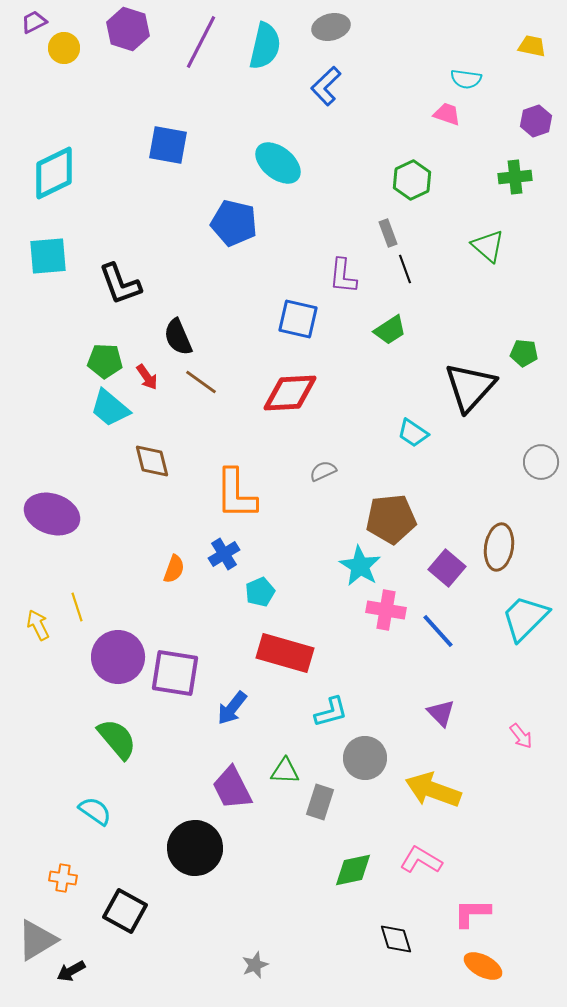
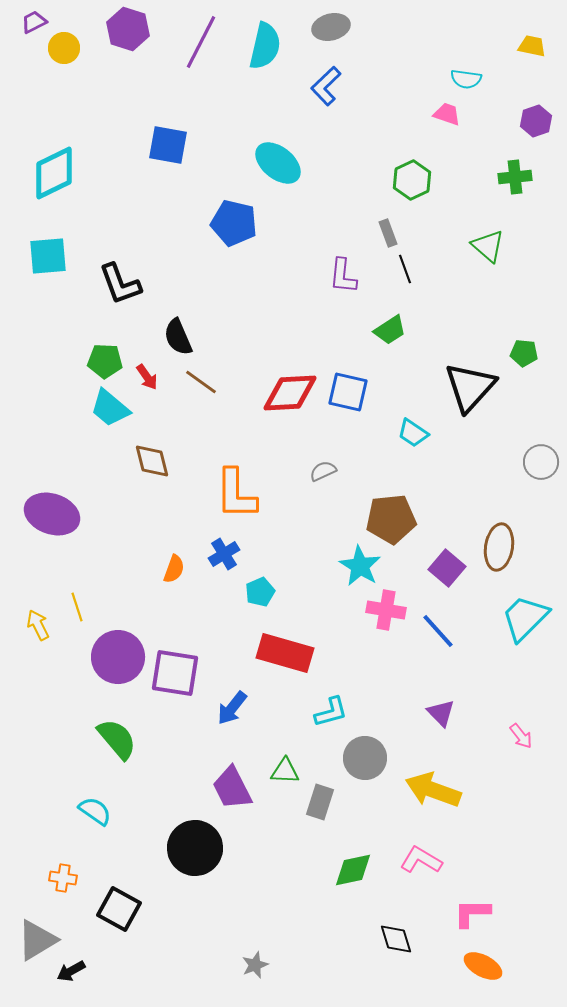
blue square at (298, 319): moved 50 px right, 73 px down
black square at (125, 911): moved 6 px left, 2 px up
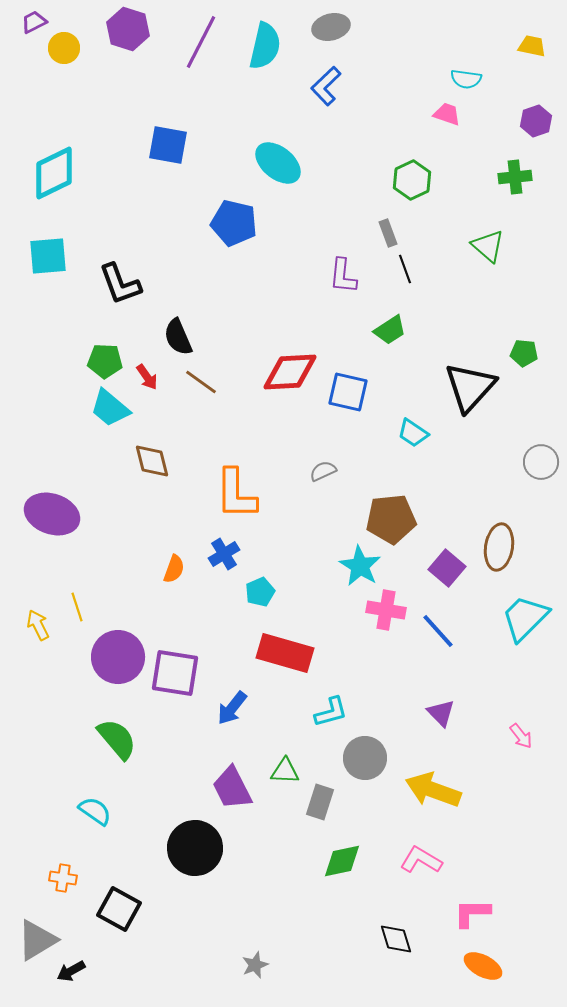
red diamond at (290, 393): moved 21 px up
green diamond at (353, 870): moved 11 px left, 9 px up
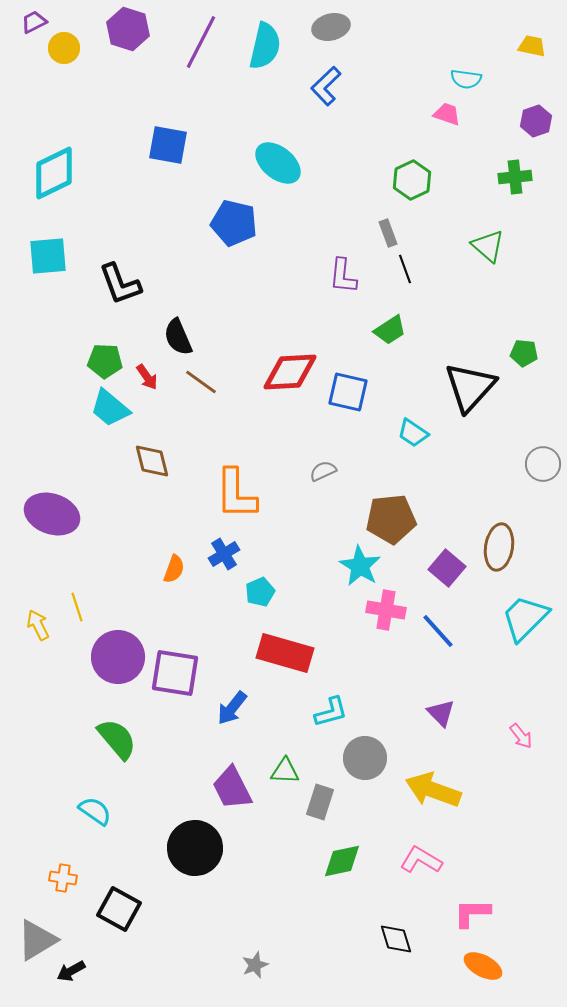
gray circle at (541, 462): moved 2 px right, 2 px down
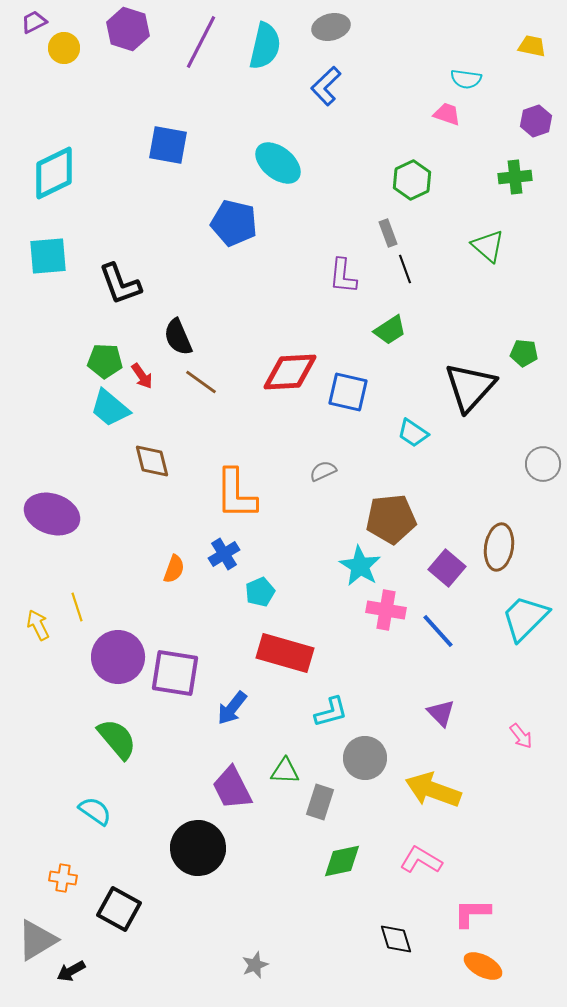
red arrow at (147, 377): moved 5 px left, 1 px up
black circle at (195, 848): moved 3 px right
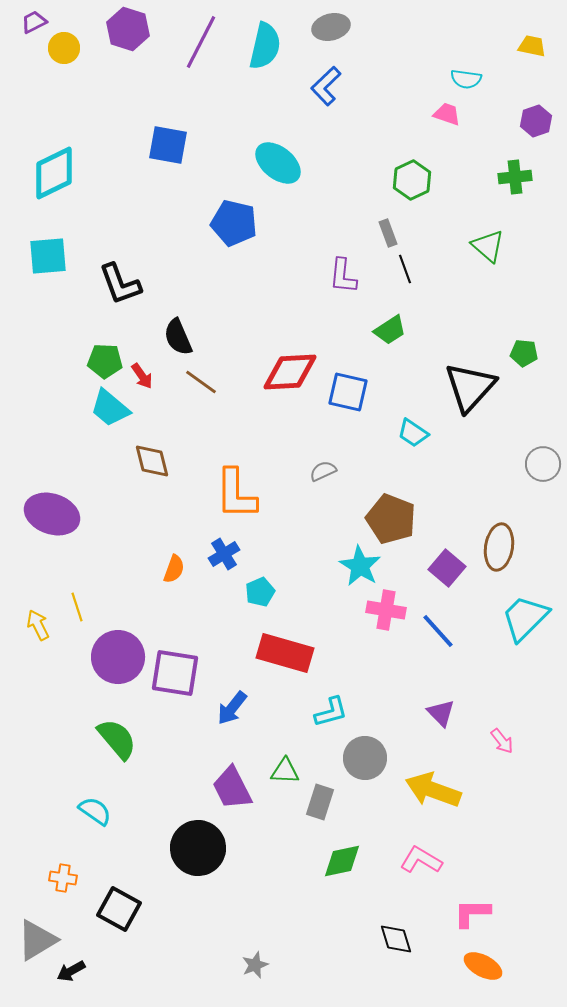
brown pentagon at (391, 519): rotated 27 degrees clockwise
pink arrow at (521, 736): moved 19 px left, 5 px down
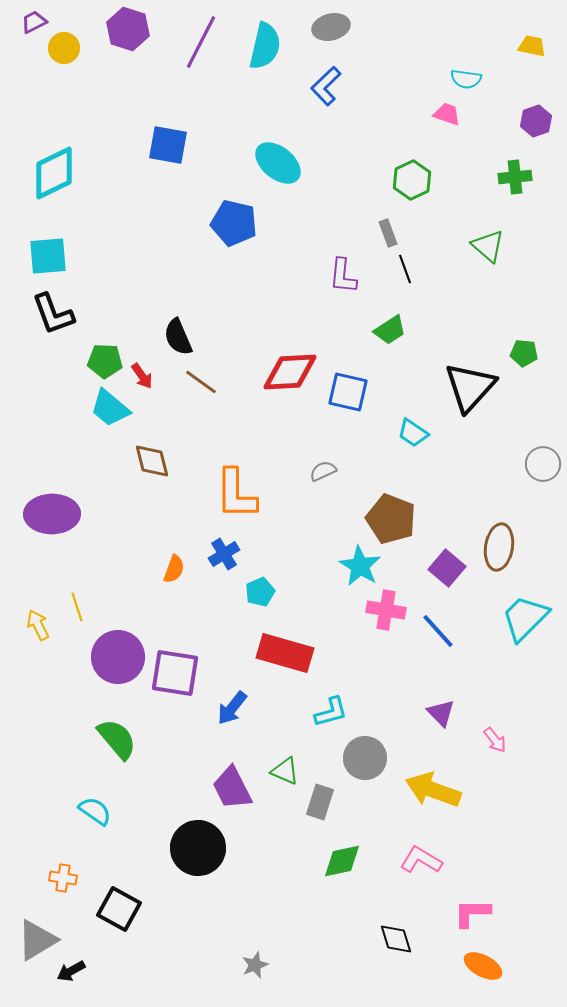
black L-shape at (120, 284): moved 67 px left, 30 px down
purple ellipse at (52, 514): rotated 20 degrees counterclockwise
pink arrow at (502, 741): moved 7 px left, 1 px up
green triangle at (285, 771): rotated 20 degrees clockwise
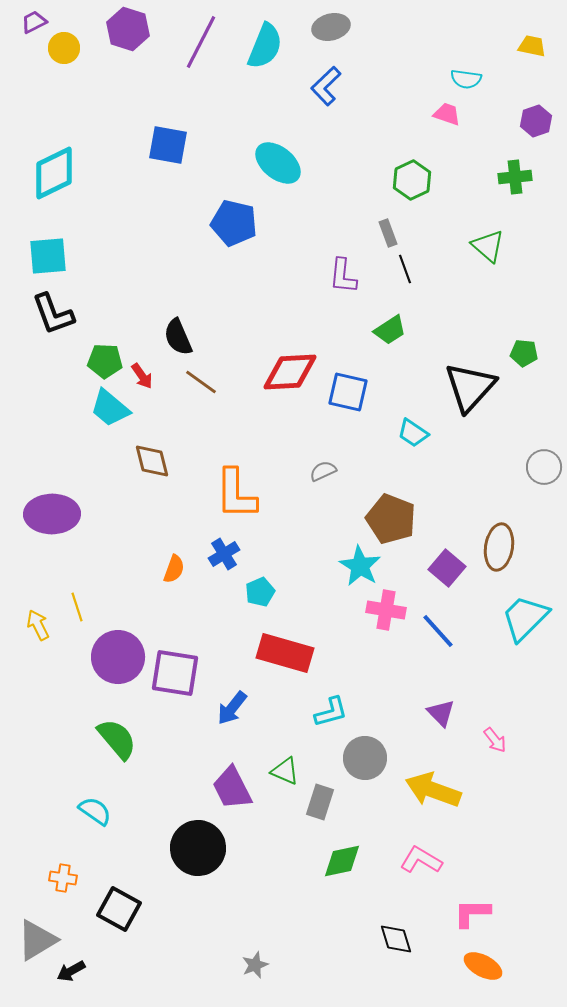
cyan semicircle at (265, 46): rotated 9 degrees clockwise
gray circle at (543, 464): moved 1 px right, 3 px down
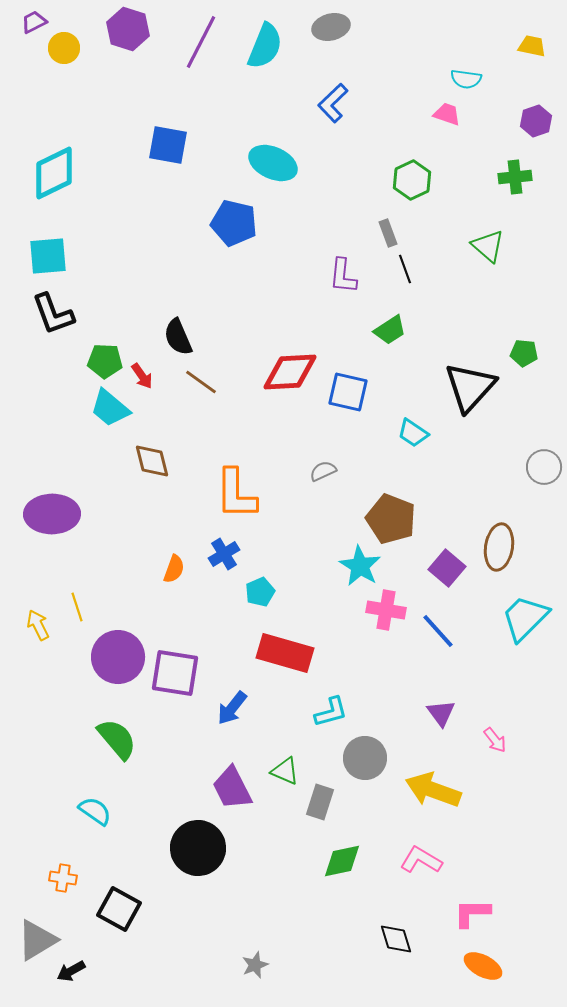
blue L-shape at (326, 86): moved 7 px right, 17 px down
cyan ellipse at (278, 163): moved 5 px left; rotated 15 degrees counterclockwise
purple triangle at (441, 713): rotated 8 degrees clockwise
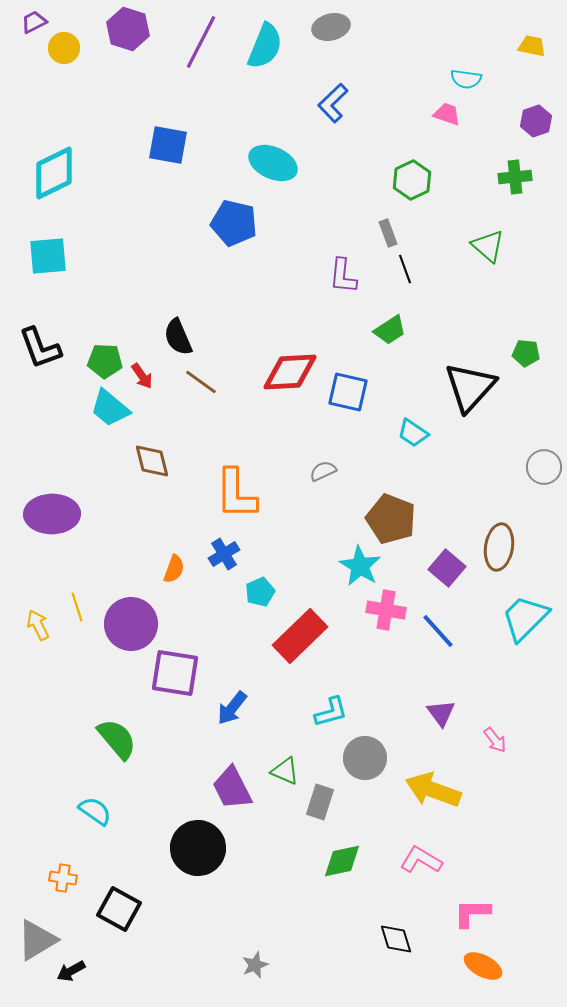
black L-shape at (53, 314): moved 13 px left, 34 px down
green pentagon at (524, 353): moved 2 px right
red rectangle at (285, 653): moved 15 px right, 17 px up; rotated 60 degrees counterclockwise
purple circle at (118, 657): moved 13 px right, 33 px up
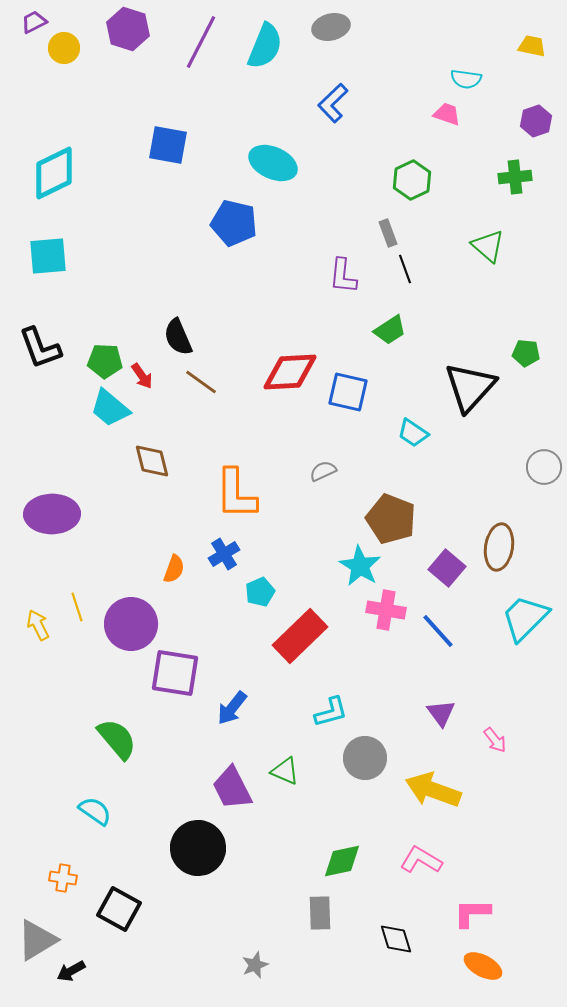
gray rectangle at (320, 802): moved 111 px down; rotated 20 degrees counterclockwise
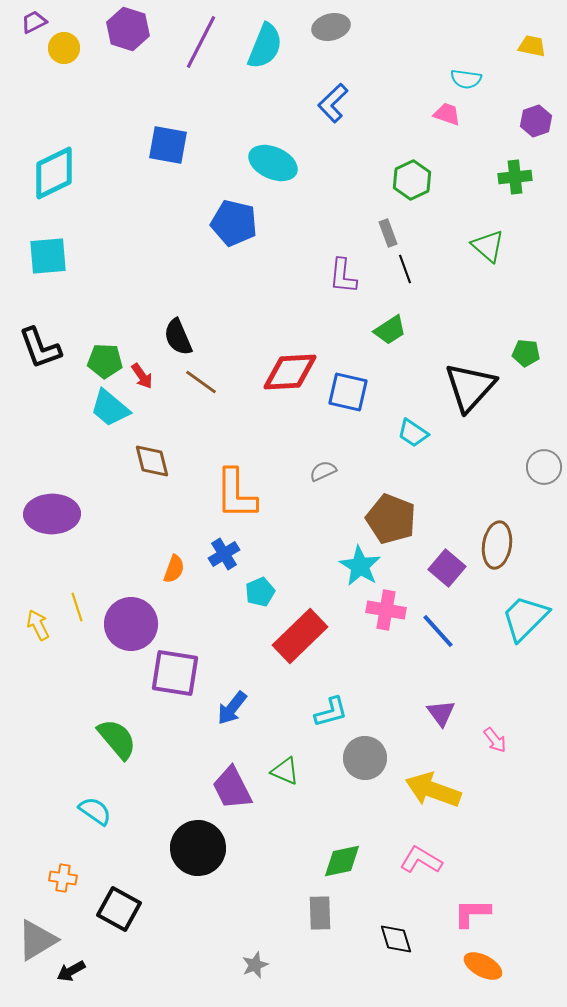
brown ellipse at (499, 547): moved 2 px left, 2 px up
